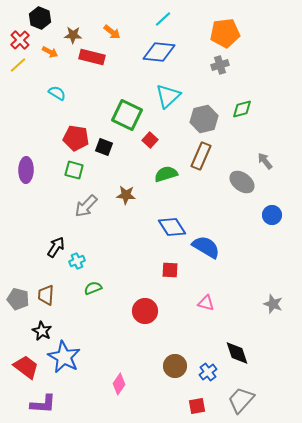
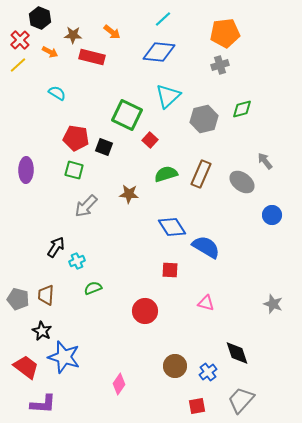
brown rectangle at (201, 156): moved 18 px down
brown star at (126, 195): moved 3 px right, 1 px up
blue star at (64, 357): rotated 12 degrees counterclockwise
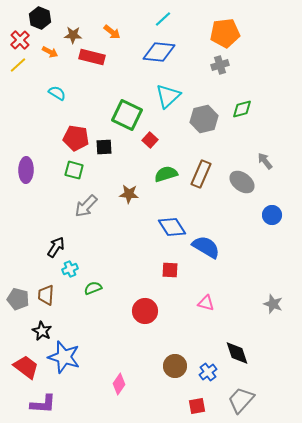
black square at (104, 147): rotated 24 degrees counterclockwise
cyan cross at (77, 261): moved 7 px left, 8 px down
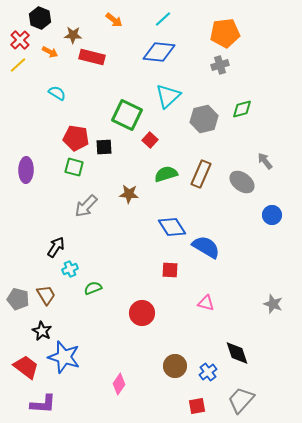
orange arrow at (112, 32): moved 2 px right, 12 px up
green square at (74, 170): moved 3 px up
brown trapezoid at (46, 295): rotated 145 degrees clockwise
red circle at (145, 311): moved 3 px left, 2 px down
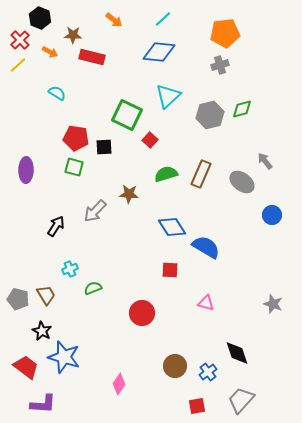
gray hexagon at (204, 119): moved 6 px right, 4 px up
gray arrow at (86, 206): moved 9 px right, 5 px down
black arrow at (56, 247): moved 21 px up
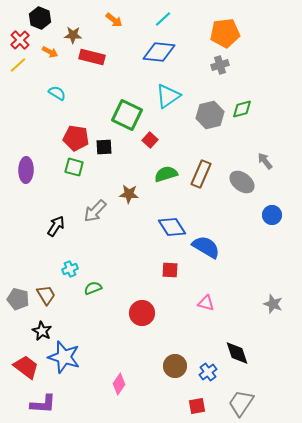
cyan triangle at (168, 96): rotated 8 degrees clockwise
gray trapezoid at (241, 400): moved 3 px down; rotated 8 degrees counterclockwise
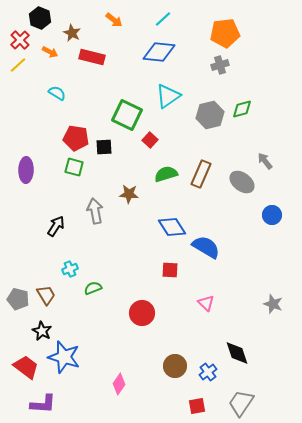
brown star at (73, 35): moved 1 px left, 2 px up; rotated 24 degrees clockwise
gray arrow at (95, 211): rotated 125 degrees clockwise
pink triangle at (206, 303): rotated 30 degrees clockwise
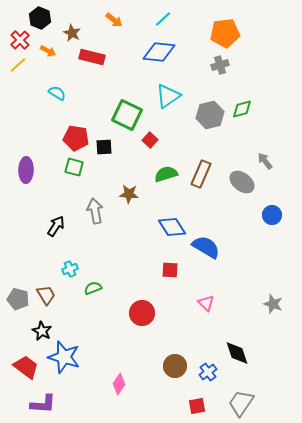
orange arrow at (50, 52): moved 2 px left, 1 px up
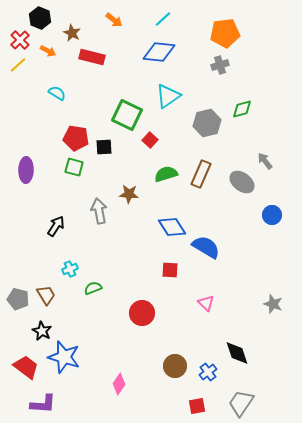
gray hexagon at (210, 115): moved 3 px left, 8 px down
gray arrow at (95, 211): moved 4 px right
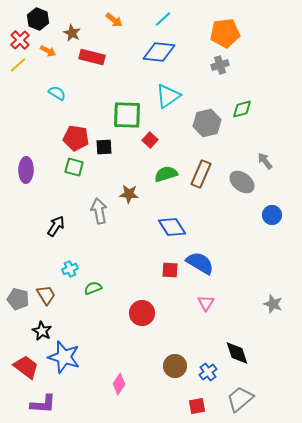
black hexagon at (40, 18): moved 2 px left, 1 px down
green square at (127, 115): rotated 24 degrees counterclockwise
blue semicircle at (206, 247): moved 6 px left, 16 px down
pink triangle at (206, 303): rotated 18 degrees clockwise
gray trapezoid at (241, 403): moved 1 px left, 4 px up; rotated 16 degrees clockwise
